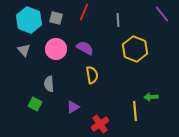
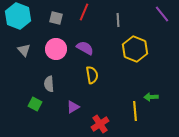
cyan hexagon: moved 11 px left, 4 px up
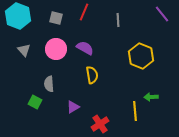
yellow hexagon: moved 6 px right, 7 px down
green square: moved 2 px up
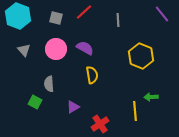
red line: rotated 24 degrees clockwise
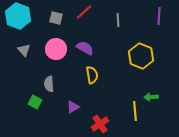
purple line: moved 3 px left, 2 px down; rotated 42 degrees clockwise
